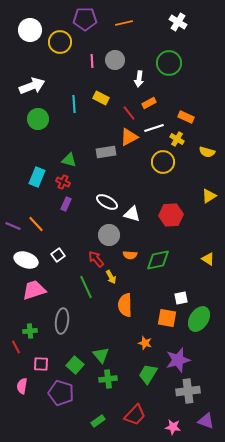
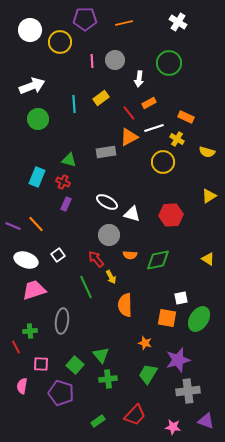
yellow rectangle at (101, 98): rotated 63 degrees counterclockwise
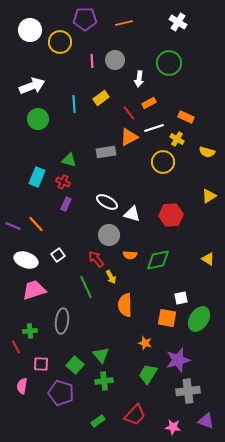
green cross at (108, 379): moved 4 px left, 2 px down
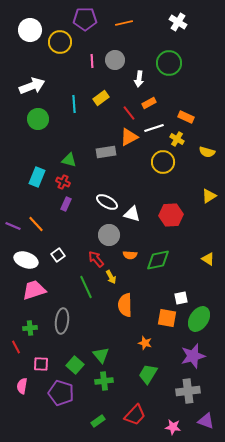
green cross at (30, 331): moved 3 px up
purple star at (178, 360): moved 15 px right, 4 px up
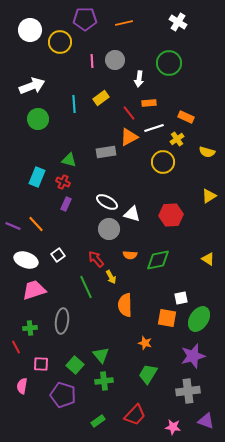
orange rectangle at (149, 103): rotated 24 degrees clockwise
yellow cross at (177, 139): rotated 24 degrees clockwise
gray circle at (109, 235): moved 6 px up
purple pentagon at (61, 393): moved 2 px right, 2 px down
